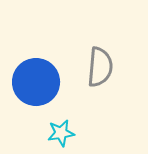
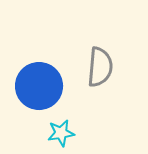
blue circle: moved 3 px right, 4 px down
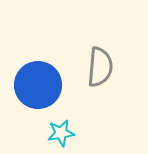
blue circle: moved 1 px left, 1 px up
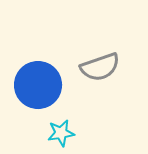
gray semicircle: rotated 66 degrees clockwise
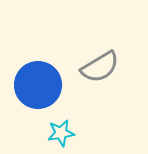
gray semicircle: rotated 12 degrees counterclockwise
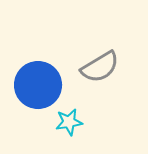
cyan star: moved 8 px right, 11 px up
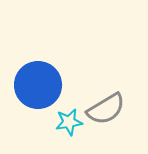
gray semicircle: moved 6 px right, 42 px down
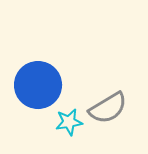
gray semicircle: moved 2 px right, 1 px up
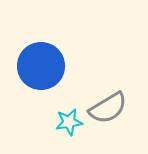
blue circle: moved 3 px right, 19 px up
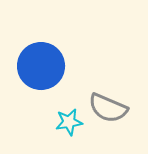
gray semicircle: rotated 54 degrees clockwise
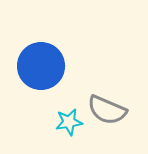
gray semicircle: moved 1 px left, 2 px down
